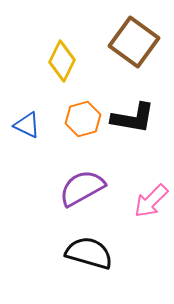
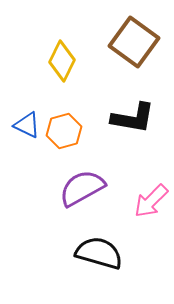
orange hexagon: moved 19 px left, 12 px down
black semicircle: moved 10 px right
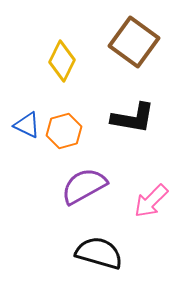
purple semicircle: moved 2 px right, 2 px up
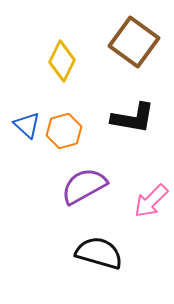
blue triangle: rotated 16 degrees clockwise
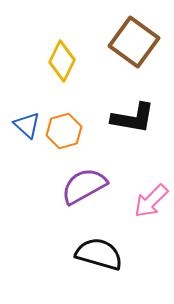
black semicircle: moved 1 px down
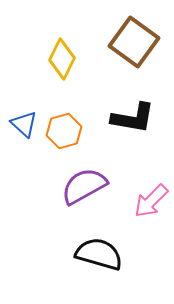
yellow diamond: moved 2 px up
blue triangle: moved 3 px left, 1 px up
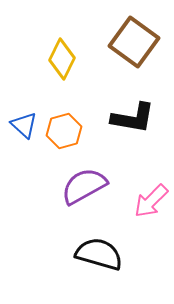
blue triangle: moved 1 px down
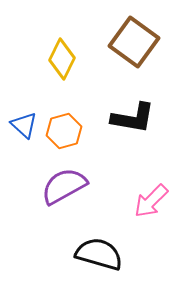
purple semicircle: moved 20 px left
